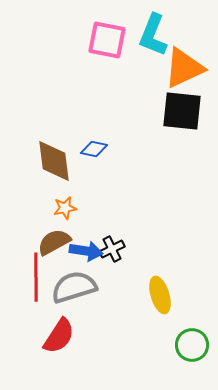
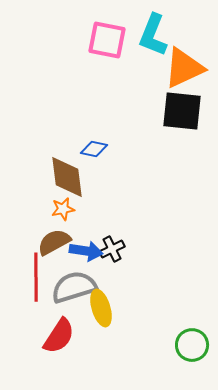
brown diamond: moved 13 px right, 16 px down
orange star: moved 2 px left, 1 px down
yellow ellipse: moved 59 px left, 13 px down
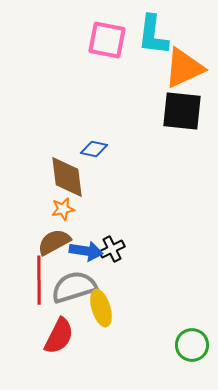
cyan L-shape: rotated 15 degrees counterclockwise
red line: moved 3 px right, 3 px down
red semicircle: rotated 6 degrees counterclockwise
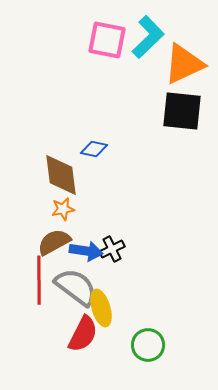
cyan L-shape: moved 5 px left, 2 px down; rotated 141 degrees counterclockwise
orange triangle: moved 4 px up
brown diamond: moved 6 px left, 2 px up
gray semicircle: moved 2 px right; rotated 54 degrees clockwise
red semicircle: moved 24 px right, 2 px up
green circle: moved 44 px left
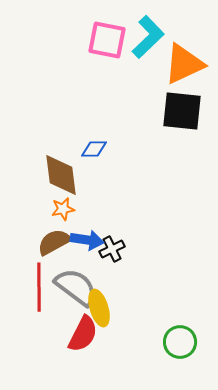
blue diamond: rotated 12 degrees counterclockwise
blue arrow: moved 1 px right, 11 px up
red line: moved 7 px down
yellow ellipse: moved 2 px left
green circle: moved 32 px right, 3 px up
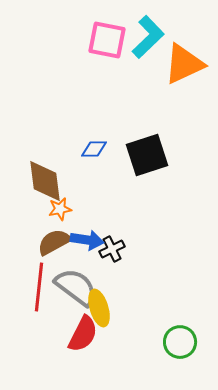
black square: moved 35 px left, 44 px down; rotated 24 degrees counterclockwise
brown diamond: moved 16 px left, 6 px down
orange star: moved 3 px left
red line: rotated 6 degrees clockwise
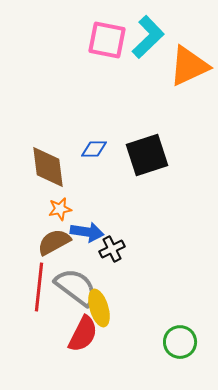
orange triangle: moved 5 px right, 2 px down
brown diamond: moved 3 px right, 14 px up
blue arrow: moved 8 px up
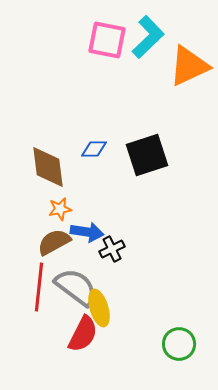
green circle: moved 1 px left, 2 px down
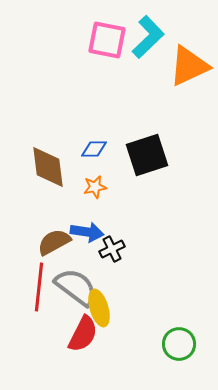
orange star: moved 35 px right, 22 px up
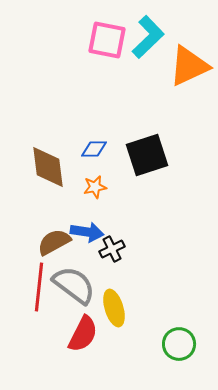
gray semicircle: moved 2 px left, 2 px up
yellow ellipse: moved 15 px right
